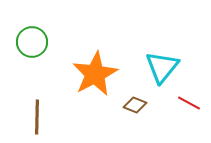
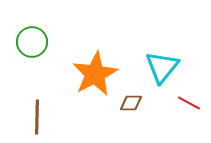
brown diamond: moved 4 px left, 2 px up; rotated 20 degrees counterclockwise
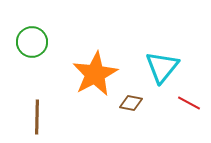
brown diamond: rotated 10 degrees clockwise
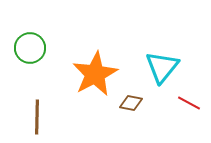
green circle: moved 2 px left, 6 px down
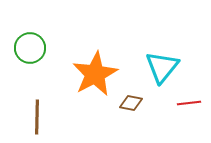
red line: rotated 35 degrees counterclockwise
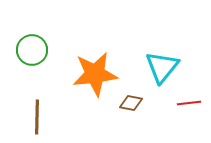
green circle: moved 2 px right, 2 px down
orange star: rotated 21 degrees clockwise
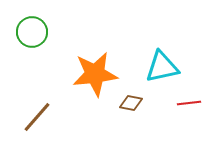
green circle: moved 18 px up
cyan triangle: rotated 39 degrees clockwise
brown line: rotated 40 degrees clockwise
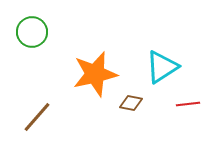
cyan triangle: rotated 21 degrees counterclockwise
orange star: rotated 6 degrees counterclockwise
red line: moved 1 px left, 1 px down
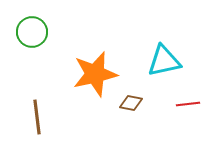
cyan triangle: moved 2 px right, 6 px up; rotated 21 degrees clockwise
brown line: rotated 48 degrees counterclockwise
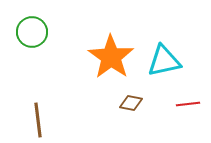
orange star: moved 16 px right, 17 px up; rotated 24 degrees counterclockwise
brown line: moved 1 px right, 3 px down
